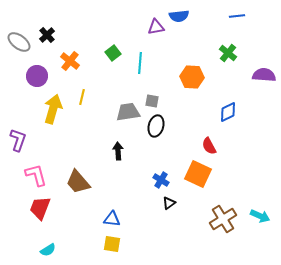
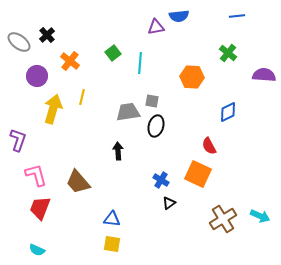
cyan semicircle: moved 11 px left; rotated 56 degrees clockwise
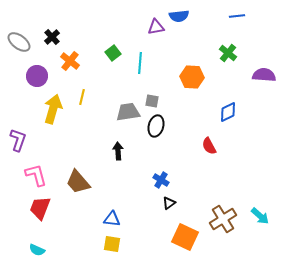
black cross: moved 5 px right, 2 px down
orange square: moved 13 px left, 63 px down
cyan arrow: rotated 18 degrees clockwise
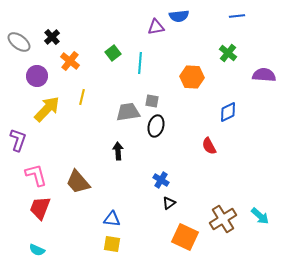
yellow arrow: moved 6 px left; rotated 28 degrees clockwise
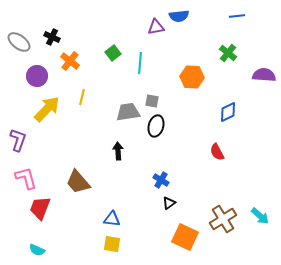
black cross: rotated 21 degrees counterclockwise
red semicircle: moved 8 px right, 6 px down
pink L-shape: moved 10 px left, 3 px down
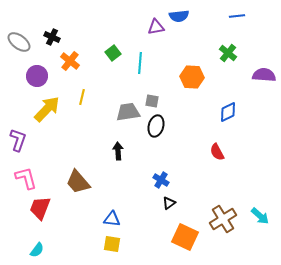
cyan semicircle: rotated 77 degrees counterclockwise
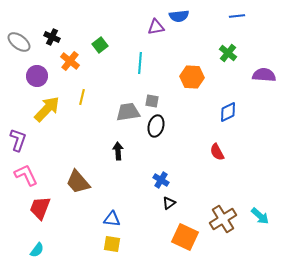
green square: moved 13 px left, 8 px up
pink L-shape: moved 3 px up; rotated 10 degrees counterclockwise
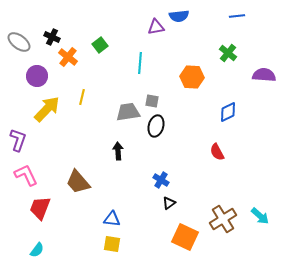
orange cross: moved 2 px left, 4 px up
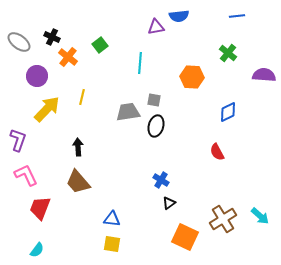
gray square: moved 2 px right, 1 px up
black arrow: moved 40 px left, 4 px up
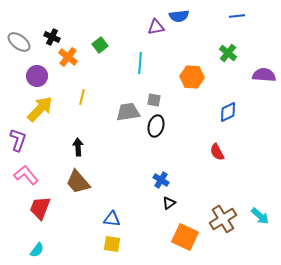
yellow arrow: moved 7 px left
pink L-shape: rotated 15 degrees counterclockwise
